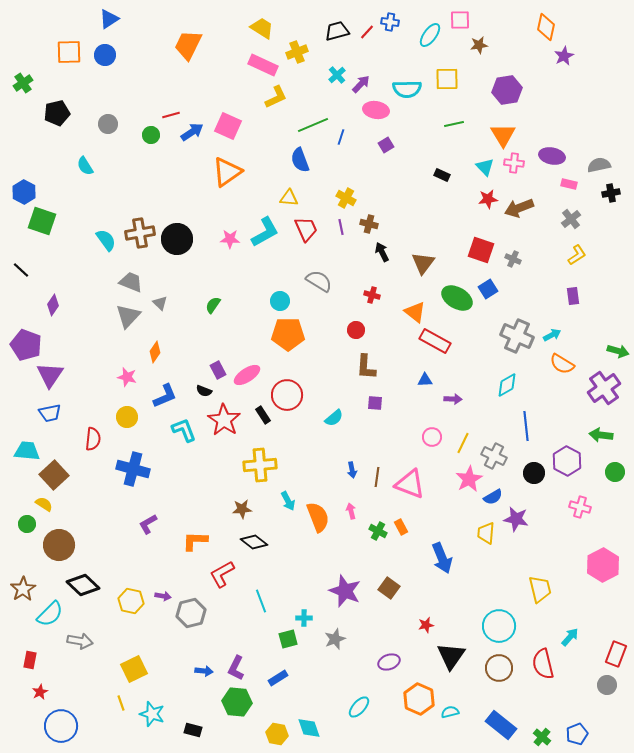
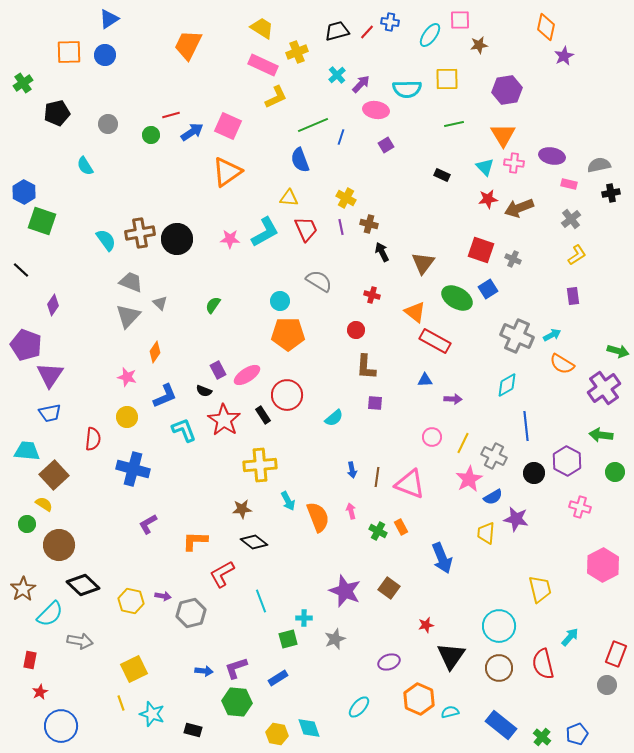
purple L-shape at (236, 668): rotated 45 degrees clockwise
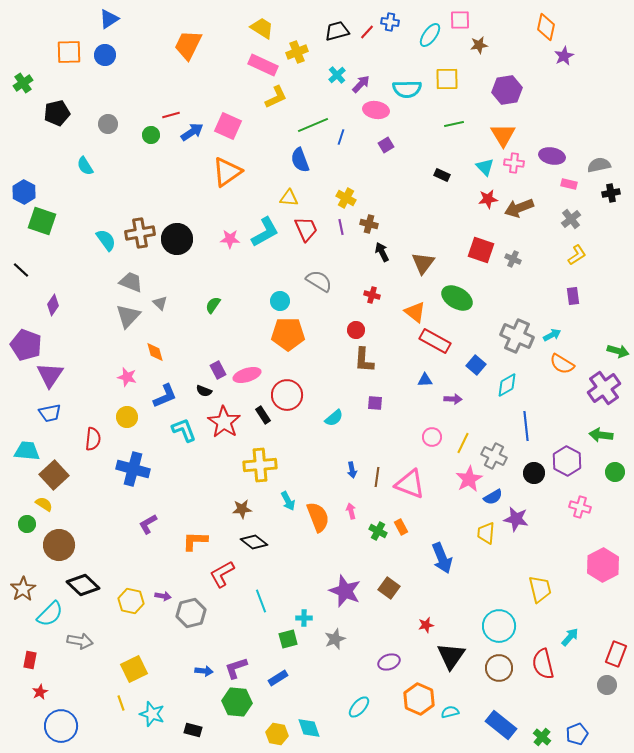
blue square at (488, 289): moved 12 px left, 76 px down; rotated 18 degrees counterclockwise
orange diamond at (155, 352): rotated 50 degrees counterclockwise
brown L-shape at (366, 367): moved 2 px left, 7 px up
pink ellipse at (247, 375): rotated 16 degrees clockwise
red star at (224, 420): moved 2 px down
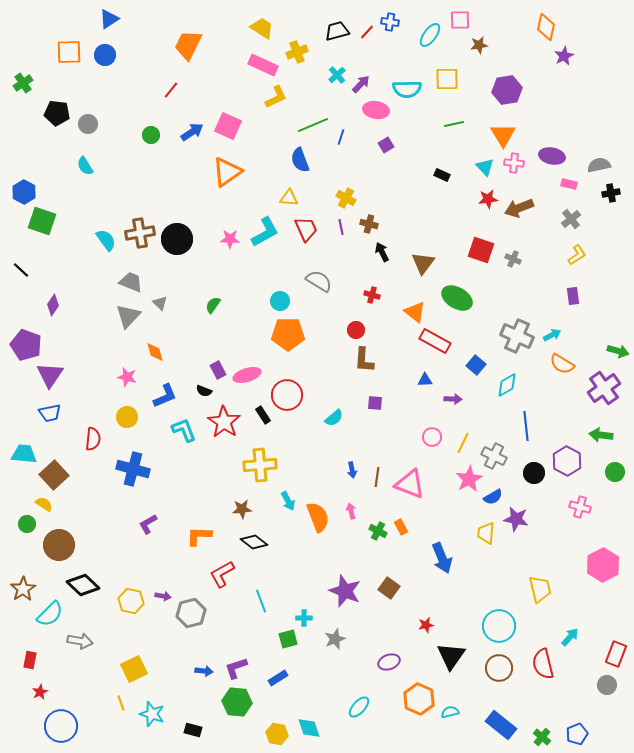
black pentagon at (57, 113): rotated 20 degrees clockwise
red line at (171, 115): moved 25 px up; rotated 36 degrees counterclockwise
gray circle at (108, 124): moved 20 px left
cyan trapezoid at (27, 451): moved 3 px left, 3 px down
orange L-shape at (195, 541): moved 4 px right, 5 px up
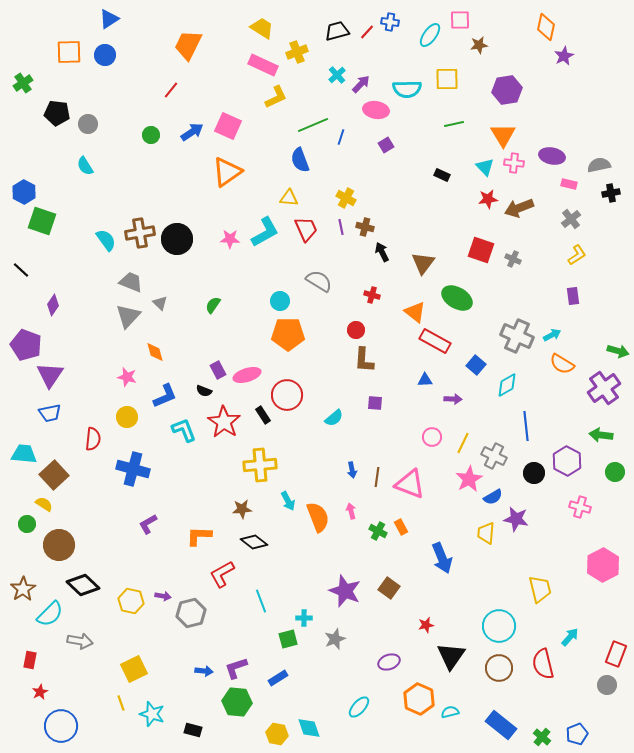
brown cross at (369, 224): moved 4 px left, 3 px down
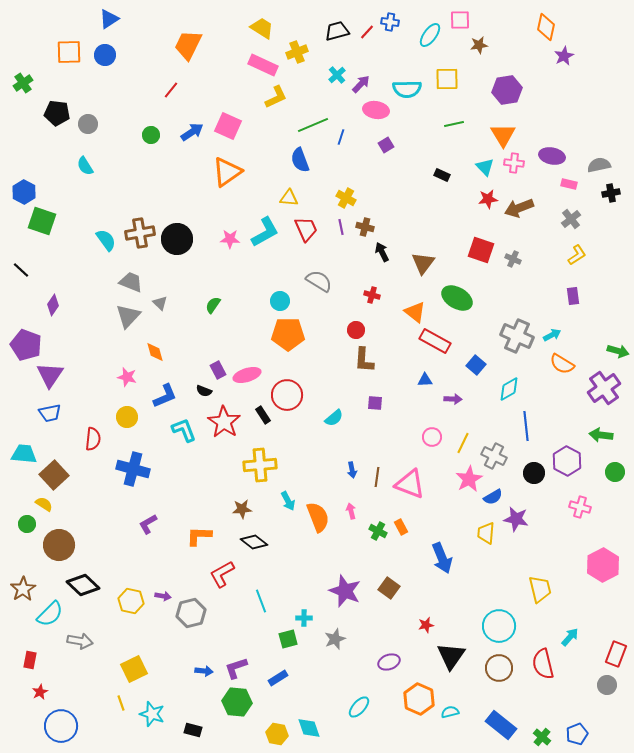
cyan diamond at (507, 385): moved 2 px right, 4 px down
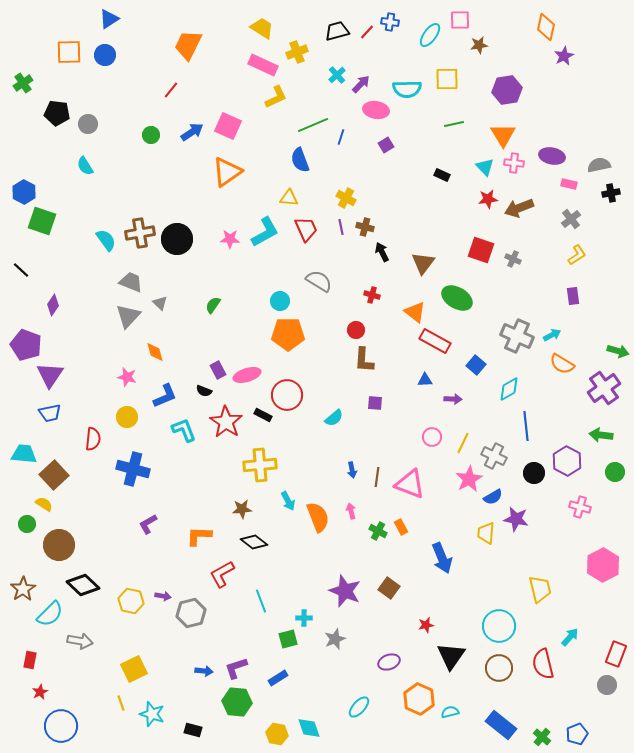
black rectangle at (263, 415): rotated 30 degrees counterclockwise
red star at (224, 422): moved 2 px right
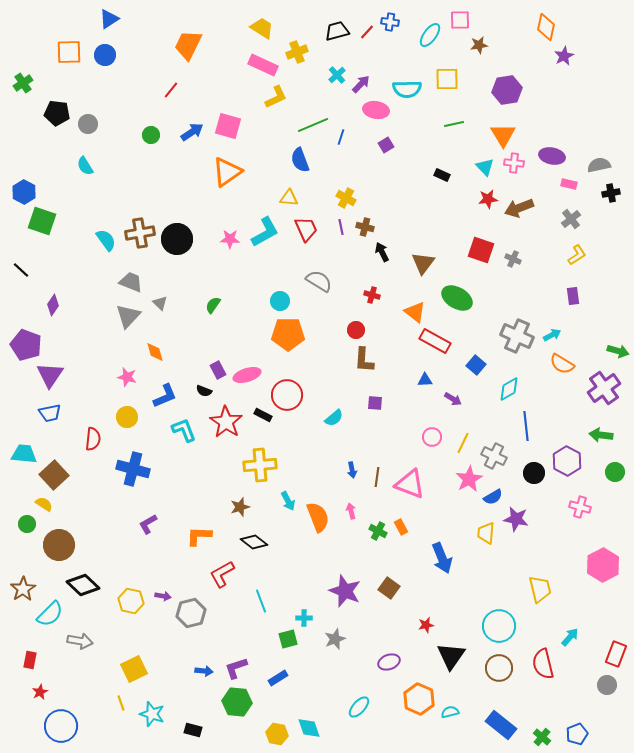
pink square at (228, 126): rotated 8 degrees counterclockwise
purple arrow at (453, 399): rotated 30 degrees clockwise
brown star at (242, 509): moved 2 px left, 2 px up; rotated 12 degrees counterclockwise
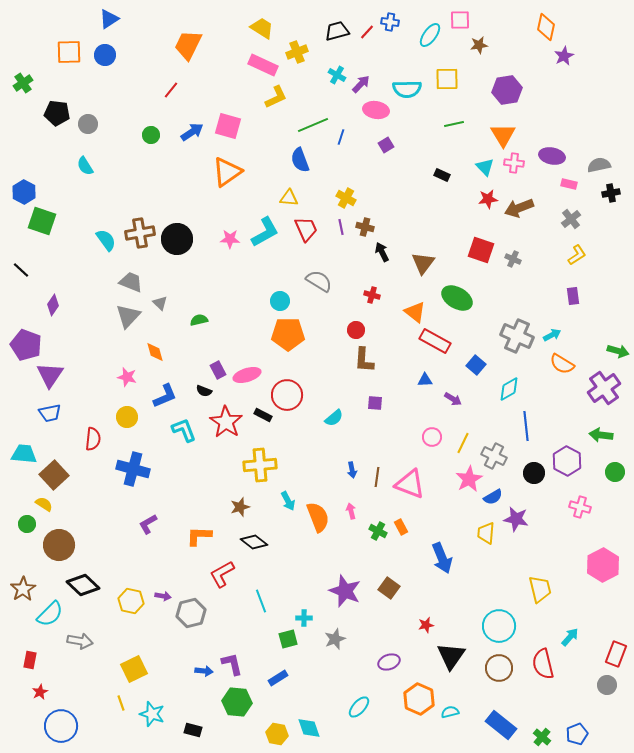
cyan cross at (337, 75): rotated 18 degrees counterclockwise
green semicircle at (213, 305): moved 14 px left, 15 px down; rotated 42 degrees clockwise
purple L-shape at (236, 668): moved 4 px left, 4 px up; rotated 95 degrees clockwise
